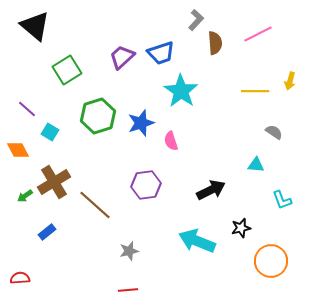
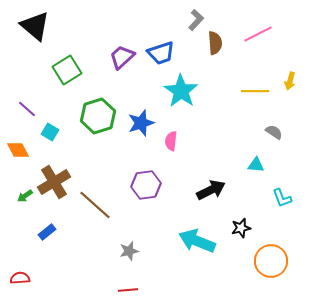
pink semicircle: rotated 24 degrees clockwise
cyan L-shape: moved 2 px up
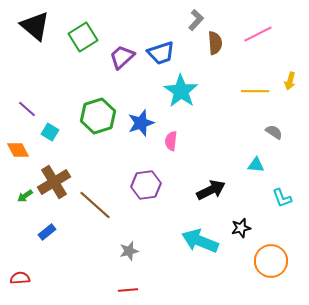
green square: moved 16 px right, 33 px up
cyan arrow: moved 3 px right
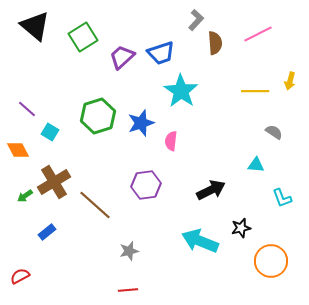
red semicircle: moved 2 px up; rotated 24 degrees counterclockwise
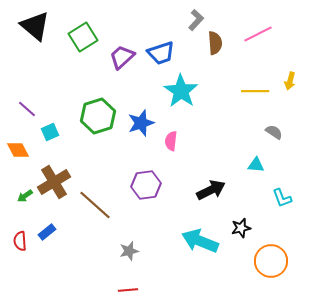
cyan square: rotated 36 degrees clockwise
red semicircle: moved 35 px up; rotated 66 degrees counterclockwise
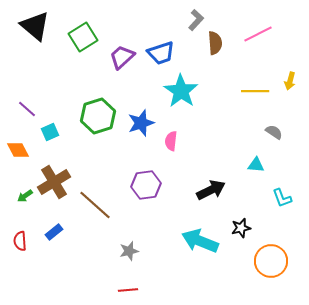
blue rectangle: moved 7 px right
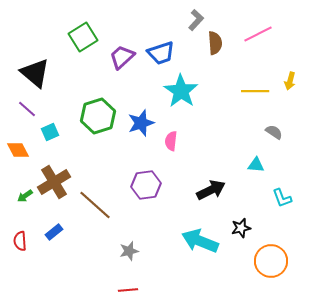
black triangle: moved 47 px down
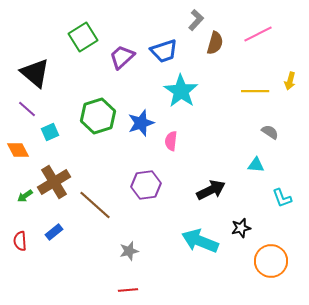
brown semicircle: rotated 20 degrees clockwise
blue trapezoid: moved 3 px right, 2 px up
gray semicircle: moved 4 px left
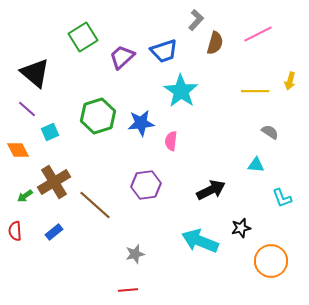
blue star: rotated 12 degrees clockwise
red semicircle: moved 5 px left, 10 px up
gray star: moved 6 px right, 3 px down
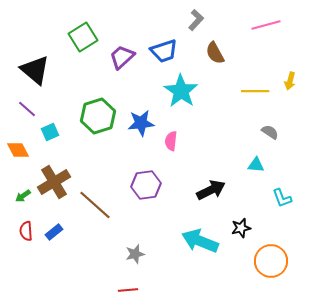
pink line: moved 8 px right, 9 px up; rotated 12 degrees clockwise
brown semicircle: moved 10 px down; rotated 135 degrees clockwise
black triangle: moved 3 px up
green arrow: moved 2 px left
red semicircle: moved 11 px right
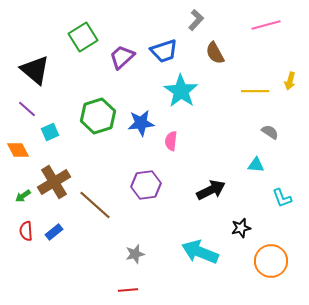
cyan arrow: moved 11 px down
